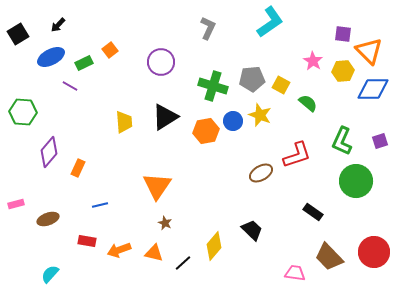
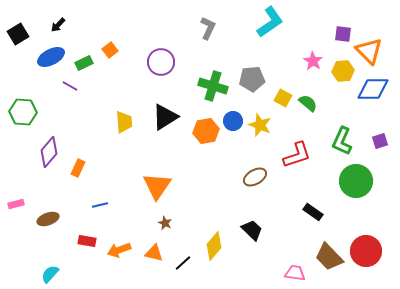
yellow square at (281, 85): moved 2 px right, 13 px down
yellow star at (260, 115): moved 10 px down
brown ellipse at (261, 173): moved 6 px left, 4 px down
red circle at (374, 252): moved 8 px left, 1 px up
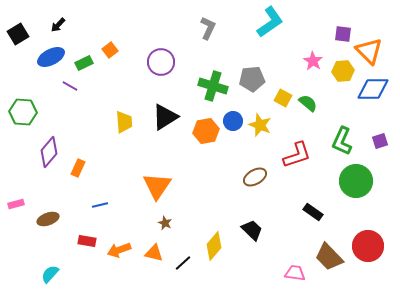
red circle at (366, 251): moved 2 px right, 5 px up
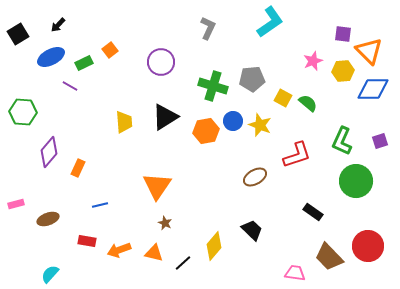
pink star at (313, 61): rotated 18 degrees clockwise
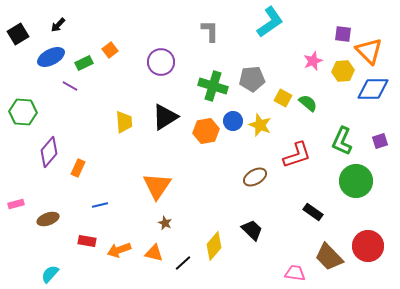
gray L-shape at (208, 28): moved 2 px right, 3 px down; rotated 25 degrees counterclockwise
